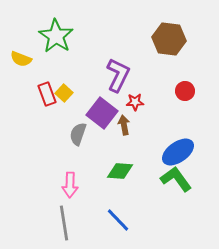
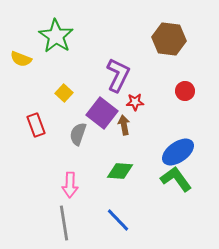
red rectangle: moved 11 px left, 31 px down
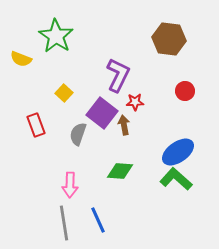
green L-shape: rotated 12 degrees counterclockwise
blue line: moved 20 px left; rotated 20 degrees clockwise
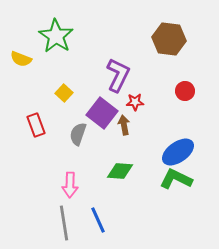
green L-shape: rotated 16 degrees counterclockwise
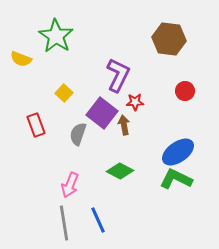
green diamond: rotated 24 degrees clockwise
pink arrow: rotated 20 degrees clockwise
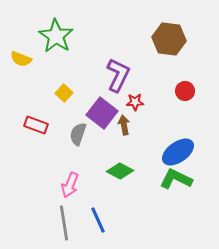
red rectangle: rotated 50 degrees counterclockwise
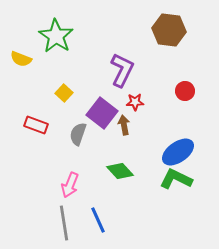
brown hexagon: moved 9 px up
purple L-shape: moved 4 px right, 5 px up
green diamond: rotated 20 degrees clockwise
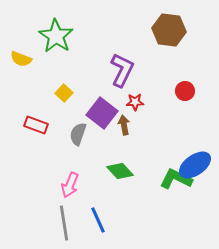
blue ellipse: moved 17 px right, 13 px down
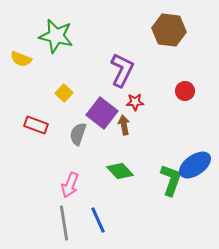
green star: rotated 20 degrees counterclockwise
green L-shape: moved 5 px left, 1 px down; rotated 84 degrees clockwise
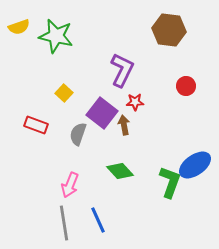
yellow semicircle: moved 2 px left, 32 px up; rotated 40 degrees counterclockwise
red circle: moved 1 px right, 5 px up
green L-shape: moved 1 px left, 2 px down
